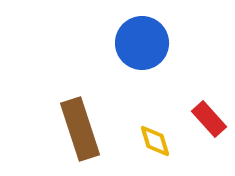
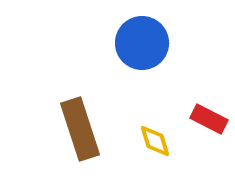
red rectangle: rotated 21 degrees counterclockwise
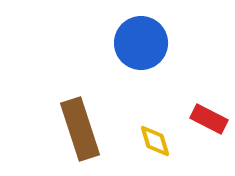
blue circle: moved 1 px left
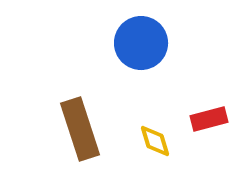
red rectangle: rotated 42 degrees counterclockwise
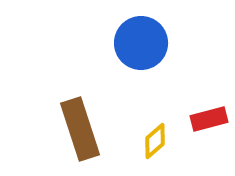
yellow diamond: rotated 66 degrees clockwise
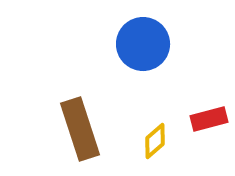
blue circle: moved 2 px right, 1 px down
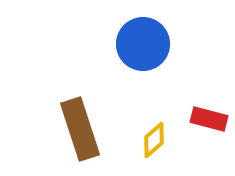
red rectangle: rotated 30 degrees clockwise
yellow diamond: moved 1 px left, 1 px up
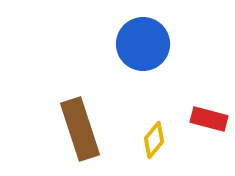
yellow diamond: rotated 9 degrees counterclockwise
